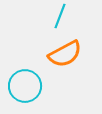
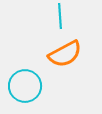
cyan line: rotated 25 degrees counterclockwise
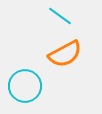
cyan line: rotated 50 degrees counterclockwise
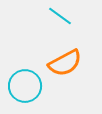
orange semicircle: moved 9 px down
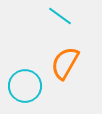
orange semicircle: rotated 148 degrees clockwise
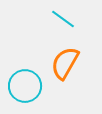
cyan line: moved 3 px right, 3 px down
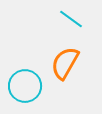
cyan line: moved 8 px right
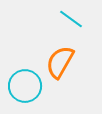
orange semicircle: moved 5 px left, 1 px up
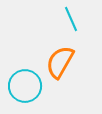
cyan line: rotated 30 degrees clockwise
